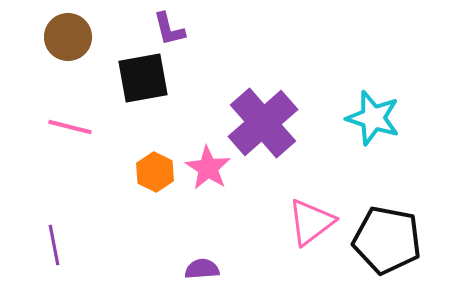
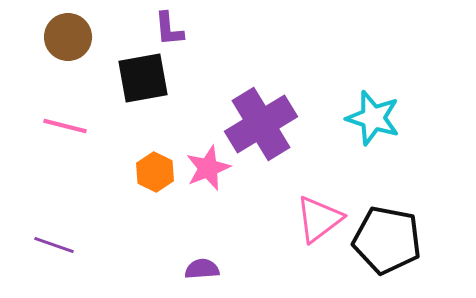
purple L-shape: rotated 9 degrees clockwise
purple cross: moved 2 px left, 1 px down; rotated 10 degrees clockwise
pink line: moved 5 px left, 1 px up
pink star: rotated 18 degrees clockwise
pink triangle: moved 8 px right, 3 px up
purple line: rotated 60 degrees counterclockwise
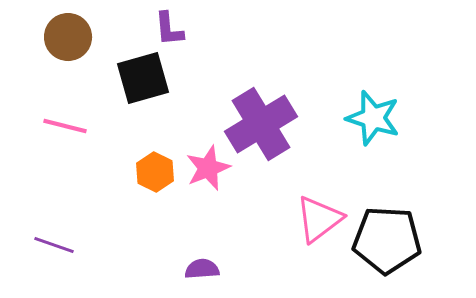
black square: rotated 6 degrees counterclockwise
black pentagon: rotated 8 degrees counterclockwise
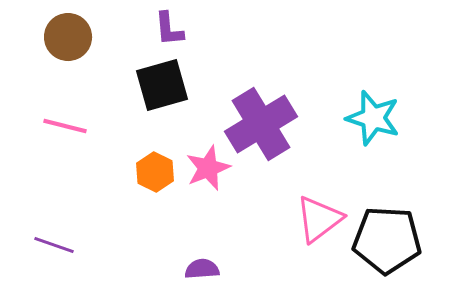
black square: moved 19 px right, 7 px down
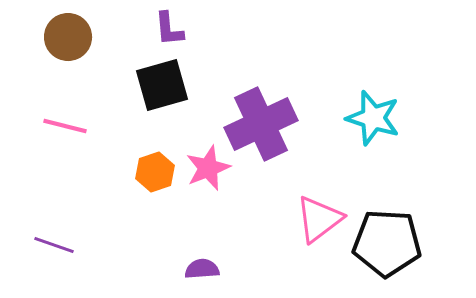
purple cross: rotated 6 degrees clockwise
orange hexagon: rotated 15 degrees clockwise
black pentagon: moved 3 px down
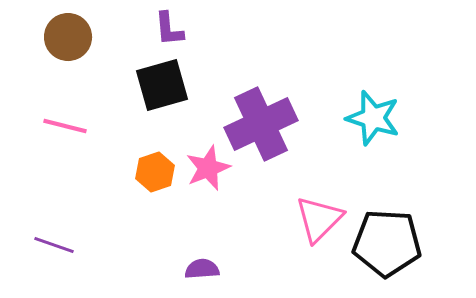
pink triangle: rotated 8 degrees counterclockwise
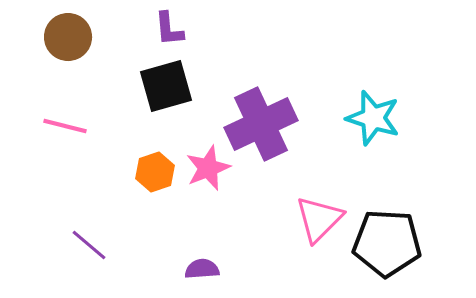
black square: moved 4 px right, 1 px down
purple line: moved 35 px right; rotated 21 degrees clockwise
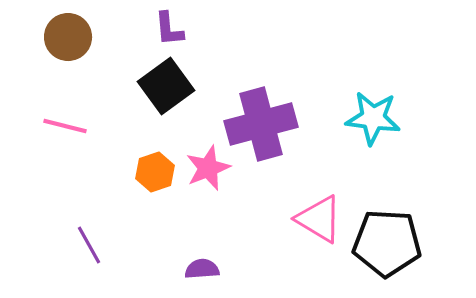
black square: rotated 20 degrees counterclockwise
cyan star: rotated 10 degrees counterclockwise
purple cross: rotated 10 degrees clockwise
pink triangle: rotated 44 degrees counterclockwise
purple line: rotated 21 degrees clockwise
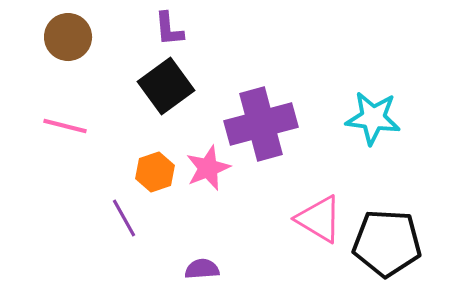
purple line: moved 35 px right, 27 px up
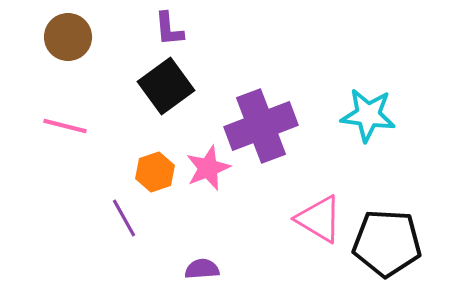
cyan star: moved 5 px left, 3 px up
purple cross: moved 2 px down; rotated 6 degrees counterclockwise
